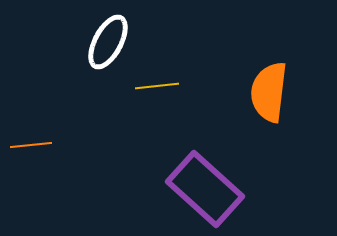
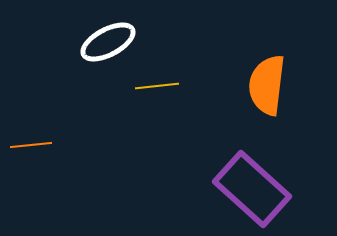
white ellipse: rotated 34 degrees clockwise
orange semicircle: moved 2 px left, 7 px up
purple rectangle: moved 47 px right
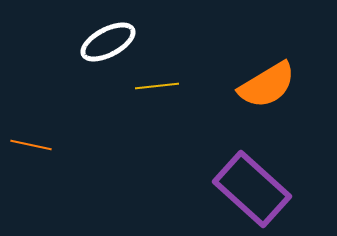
orange semicircle: rotated 128 degrees counterclockwise
orange line: rotated 18 degrees clockwise
